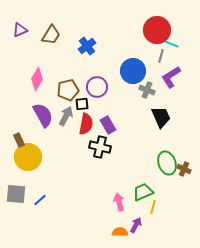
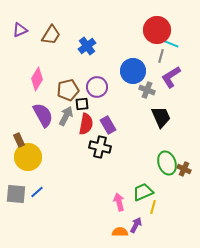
blue line: moved 3 px left, 8 px up
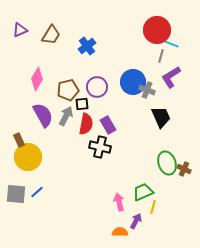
blue circle: moved 11 px down
purple arrow: moved 4 px up
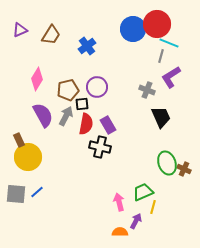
red circle: moved 6 px up
blue circle: moved 53 px up
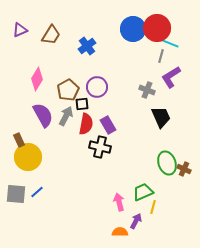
red circle: moved 4 px down
brown pentagon: rotated 15 degrees counterclockwise
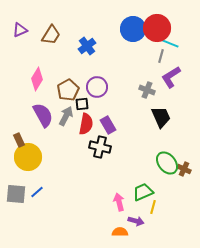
green ellipse: rotated 20 degrees counterclockwise
purple arrow: rotated 77 degrees clockwise
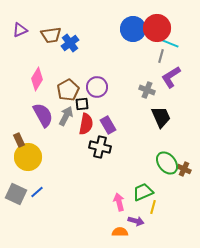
brown trapezoid: rotated 50 degrees clockwise
blue cross: moved 17 px left, 3 px up
gray square: rotated 20 degrees clockwise
